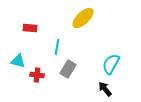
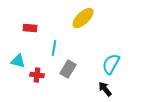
cyan line: moved 3 px left, 1 px down
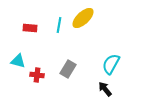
cyan line: moved 5 px right, 23 px up
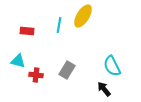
yellow ellipse: moved 2 px up; rotated 15 degrees counterclockwise
red rectangle: moved 3 px left, 3 px down
cyan semicircle: moved 1 px right, 2 px down; rotated 55 degrees counterclockwise
gray rectangle: moved 1 px left, 1 px down
red cross: moved 1 px left
black arrow: moved 1 px left
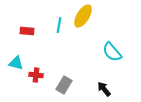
cyan triangle: moved 2 px left, 2 px down
cyan semicircle: moved 14 px up; rotated 15 degrees counterclockwise
gray rectangle: moved 3 px left, 15 px down
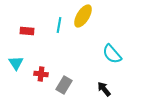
cyan semicircle: moved 2 px down
cyan triangle: rotated 42 degrees clockwise
red cross: moved 5 px right, 1 px up
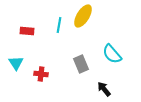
gray rectangle: moved 17 px right, 21 px up; rotated 54 degrees counterclockwise
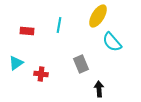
yellow ellipse: moved 15 px right
cyan semicircle: moved 12 px up
cyan triangle: rotated 28 degrees clockwise
black arrow: moved 5 px left; rotated 35 degrees clockwise
